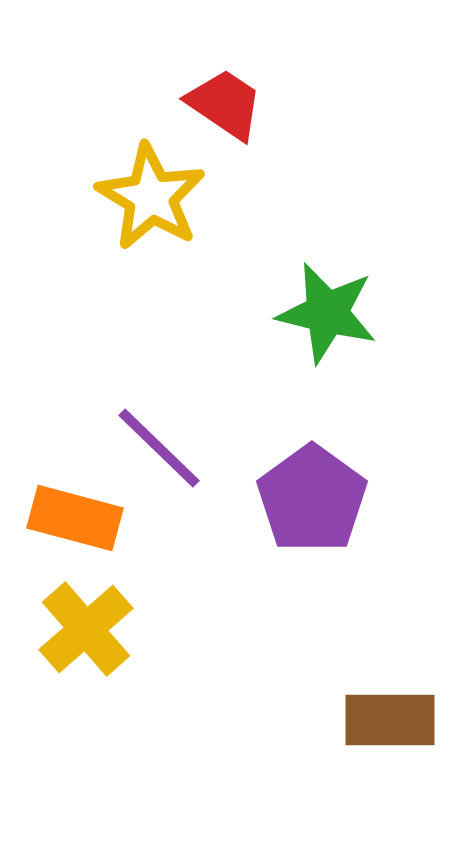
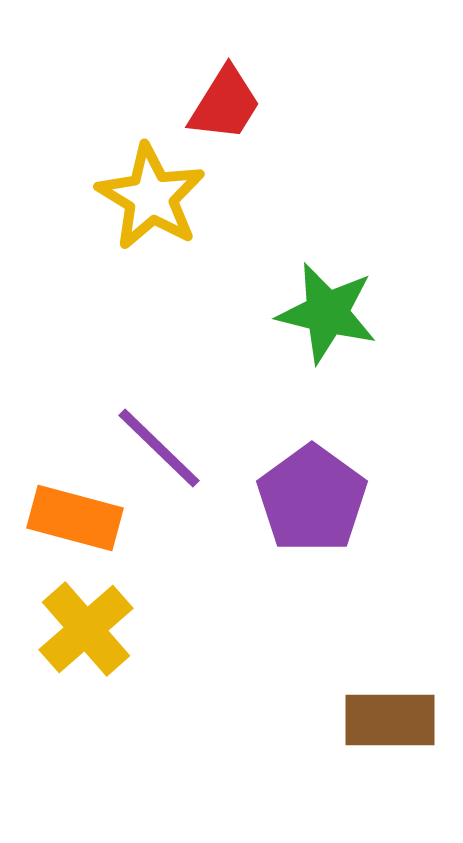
red trapezoid: rotated 88 degrees clockwise
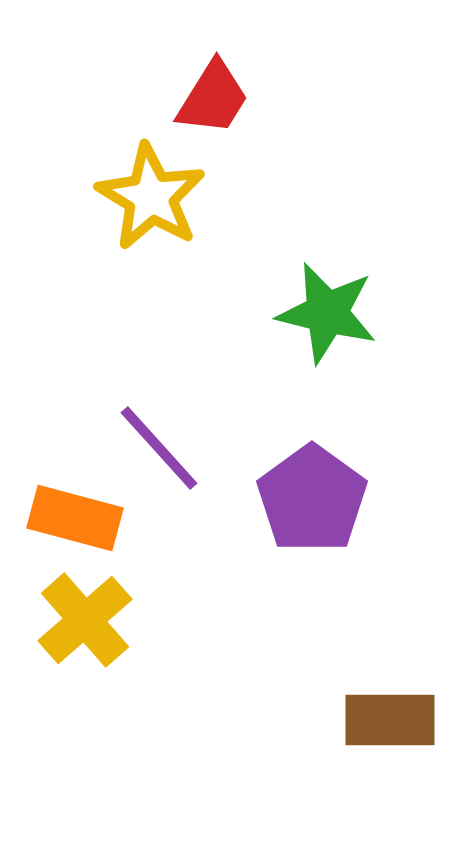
red trapezoid: moved 12 px left, 6 px up
purple line: rotated 4 degrees clockwise
yellow cross: moved 1 px left, 9 px up
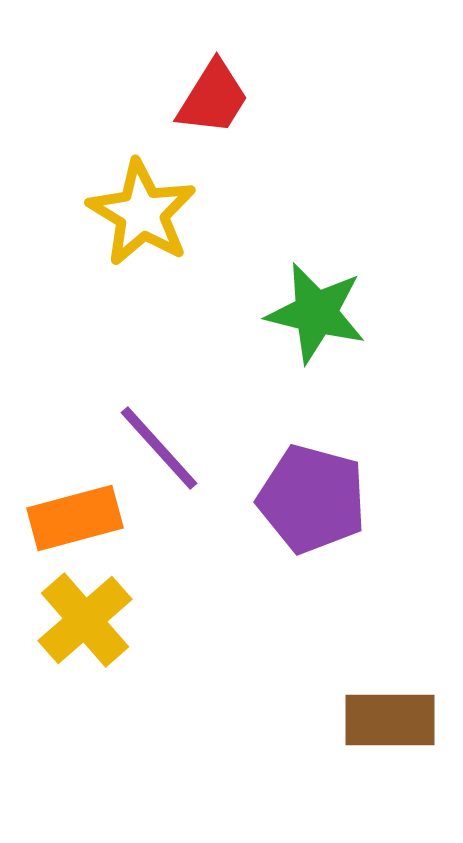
yellow star: moved 9 px left, 16 px down
green star: moved 11 px left
purple pentagon: rotated 21 degrees counterclockwise
orange rectangle: rotated 30 degrees counterclockwise
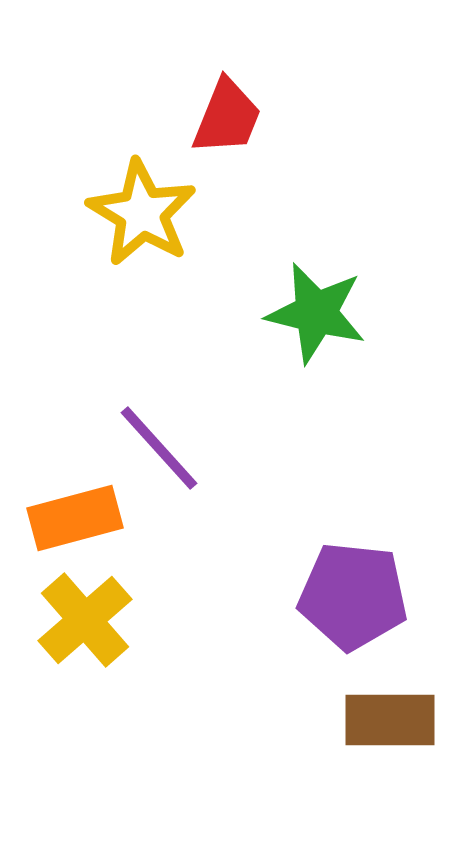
red trapezoid: moved 14 px right, 19 px down; rotated 10 degrees counterclockwise
purple pentagon: moved 41 px right, 97 px down; rotated 9 degrees counterclockwise
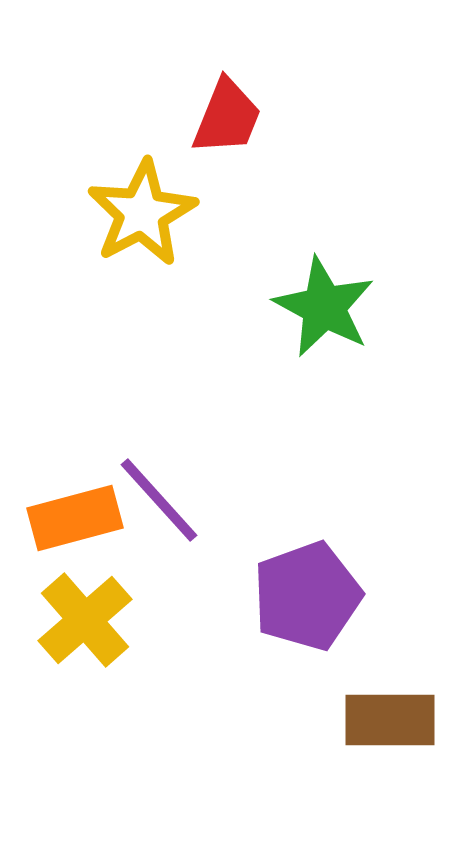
yellow star: rotated 13 degrees clockwise
green star: moved 8 px right, 6 px up; rotated 14 degrees clockwise
purple line: moved 52 px down
purple pentagon: moved 46 px left; rotated 26 degrees counterclockwise
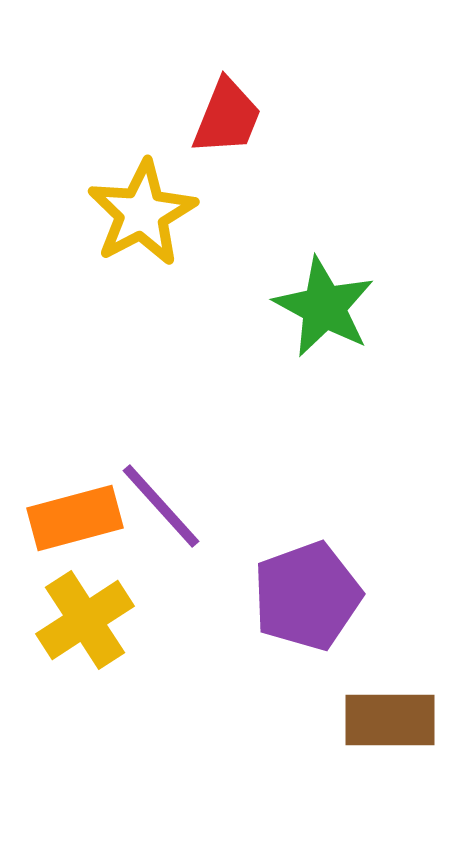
purple line: moved 2 px right, 6 px down
yellow cross: rotated 8 degrees clockwise
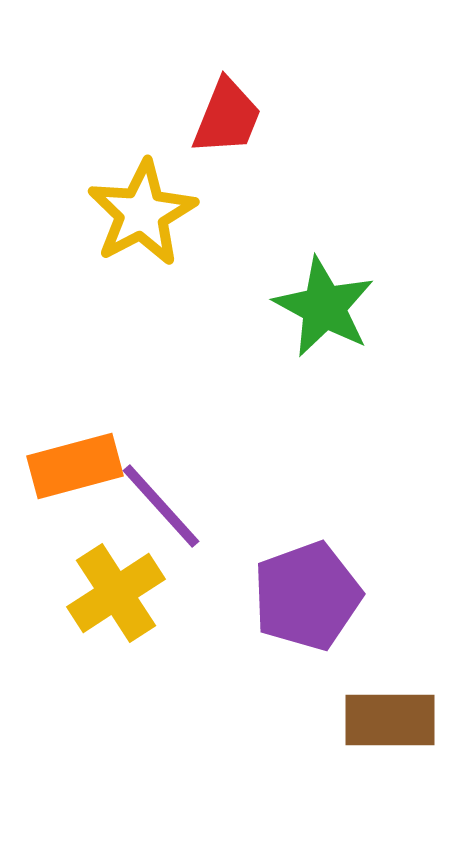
orange rectangle: moved 52 px up
yellow cross: moved 31 px right, 27 px up
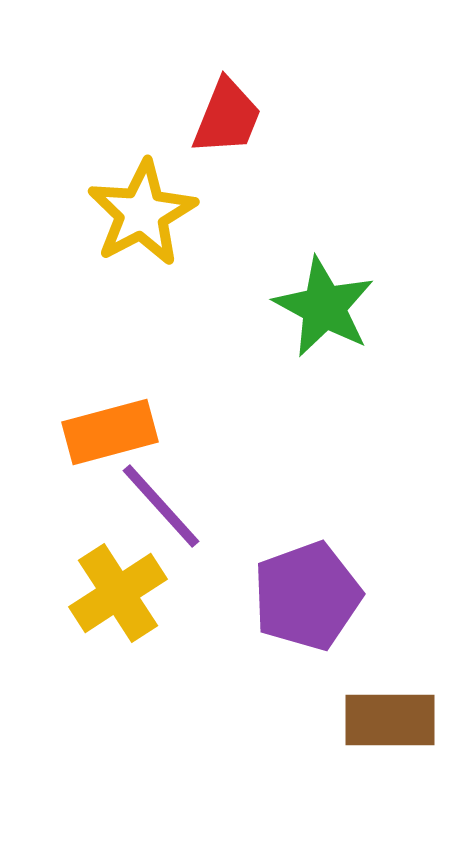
orange rectangle: moved 35 px right, 34 px up
yellow cross: moved 2 px right
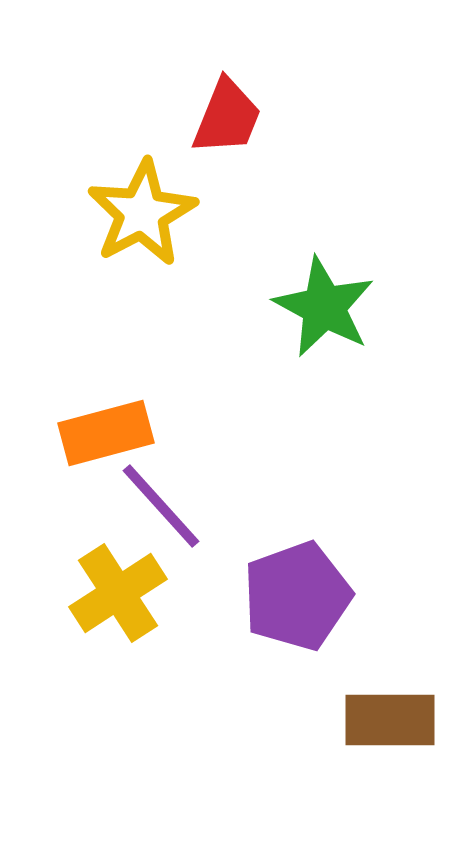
orange rectangle: moved 4 px left, 1 px down
purple pentagon: moved 10 px left
